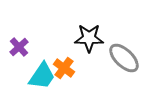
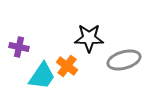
purple cross: rotated 36 degrees counterclockwise
gray ellipse: moved 2 px down; rotated 60 degrees counterclockwise
orange cross: moved 3 px right, 2 px up
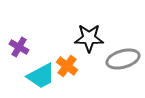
purple cross: rotated 18 degrees clockwise
gray ellipse: moved 1 px left, 1 px up
cyan trapezoid: moved 1 px left; rotated 28 degrees clockwise
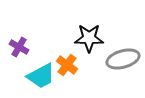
orange cross: moved 1 px up
